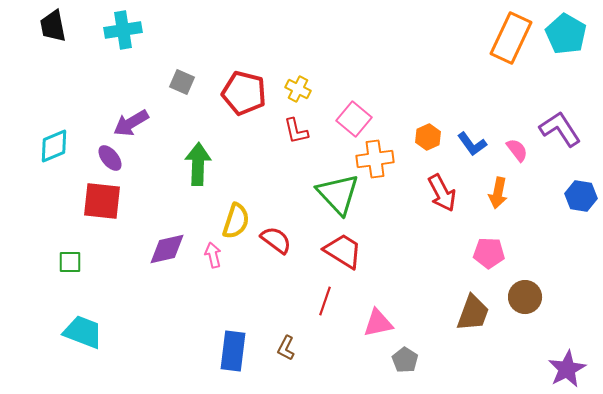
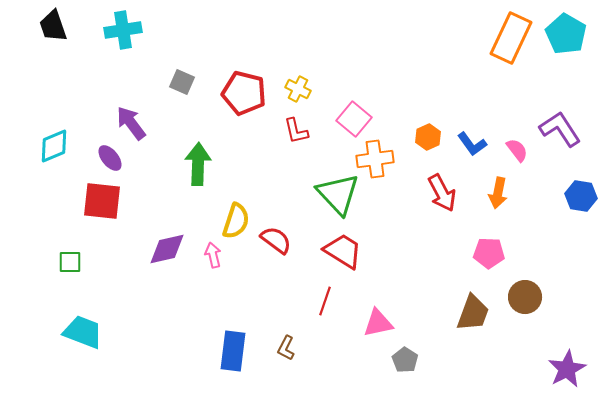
black trapezoid: rotated 8 degrees counterclockwise
purple arrow: rotated 84 degrees clockwise
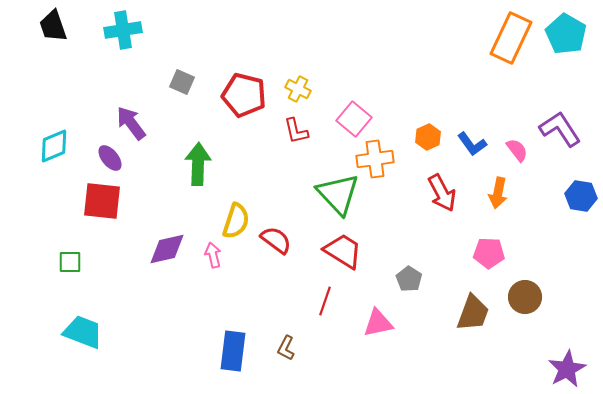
red pentagon: moved 2 px down
gray pentagon: moved 4 px right, 81 px up
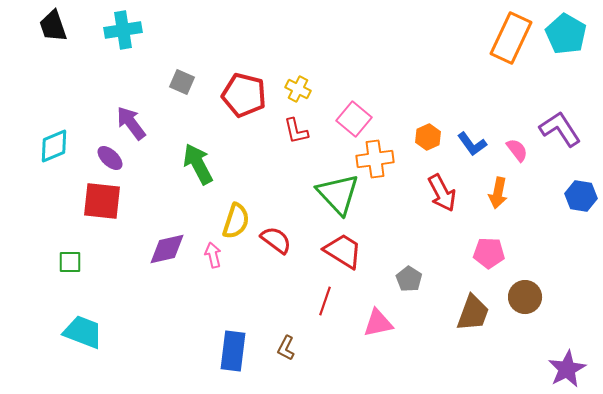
purple ellipse: rotated 8 degrees counterclockwise
green arrow: rotated 30 degrees counterclockwise
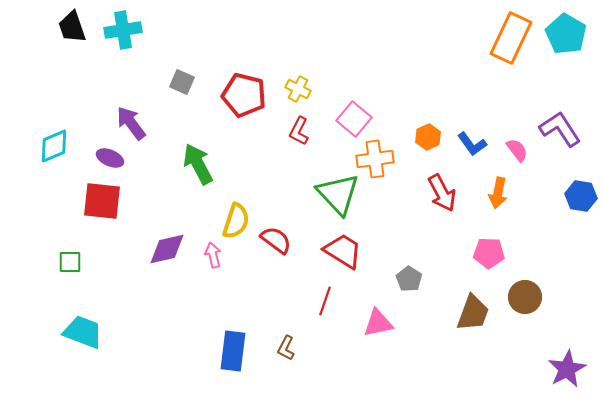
black trapezoid: moved 19 px right, 1 px down
red L-shape: moved 3 px right; rotated 40 degrees clockwise
purple ellipse: rotated 20 degrees counterclockwise
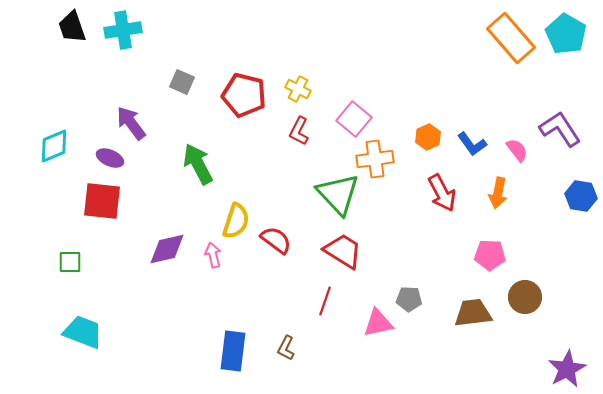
orange rectangle: rotated 66 degrees counterclockwise
pink pentagon: moved 1 px right, 2 px down
gray pentagon: moved 20 px down; rotated 30 degrees counterclockwise
brown trapezoid: rotated 117 degrees counterclockwise
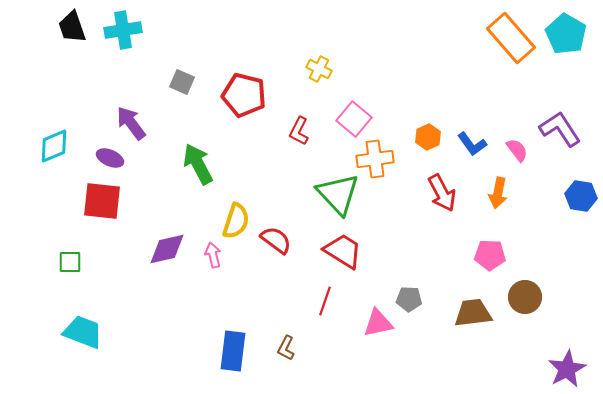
yellow cross: moved 21 px right, 20 px up
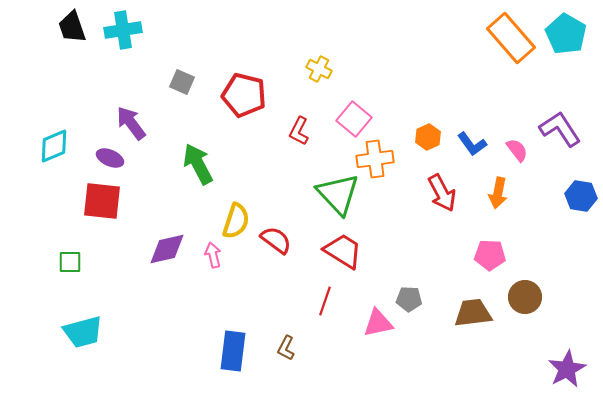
cyan trapezoid: rotated 144 degrees clockwise
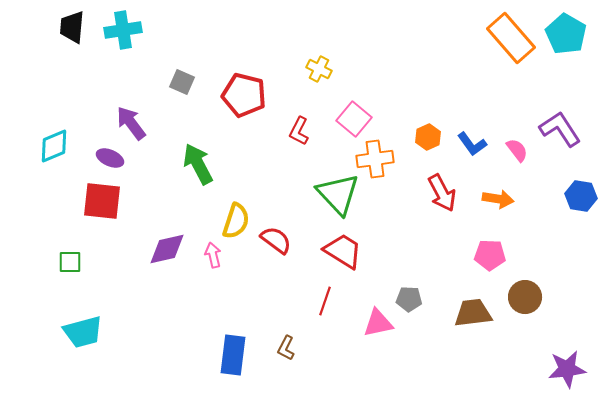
black trapezoid: rotated 24 degrees clockwise
orange arrow: moved 6 px down; rotated 92 degrees counterclockwise
blue rectangle: moved 4 px down
purple star: rotated 21 degrees clockwise
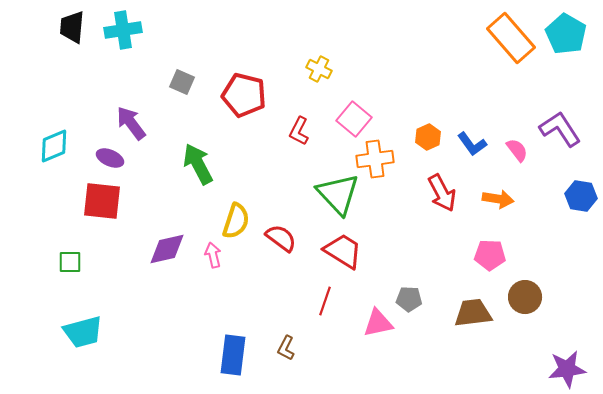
red semicircle: moved 5 px right, 2 px up
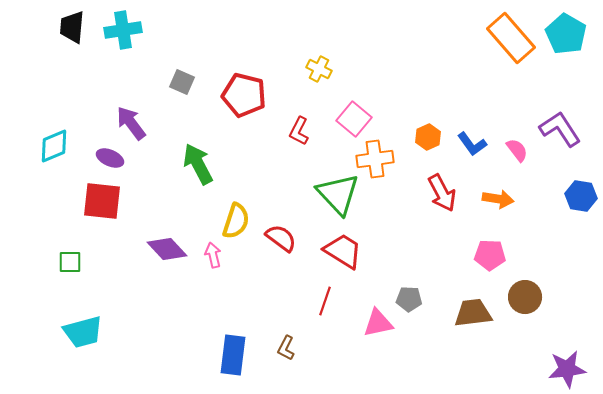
purple diamond: rotated 60 degrees clockwise
